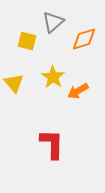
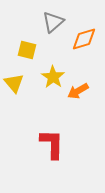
yellow square: moved 9 px down
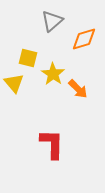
gray triangle: moved 1 px left, 1 px up
yellow square: moved 1 px right, 8 px down
yellow star: moved 3 px up
orange arrow: moved 2 px up; rotated 105 degrees counterclockwise
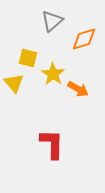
orange arrow: rotated 15 degrees counterclockwise
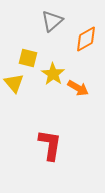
orange diamond: moved 2 px right; rotated 12 degrees counterclockwise
orange arrow: moved 1 px up
red L-shape: moved 2 px left, 1 px down; rotated 8 degrees clockwise
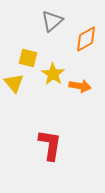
orange arrow: moved 2 px right, 2 px up; rotated 20 degrees counterclockwise
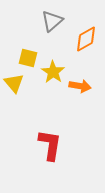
yellow star: moved 2 px up
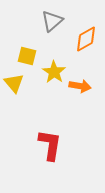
yellow square: moved 1 px left, 2 px up
yellow star: moved 1 px right
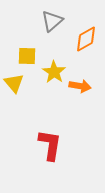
yellow square: rotated 12 degrees counterclockwise
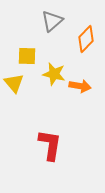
orange diamond: rotated 16 degrees counterclockwise
yellow star: moved 2 px down; rotated 20 degrees counterclockwise
